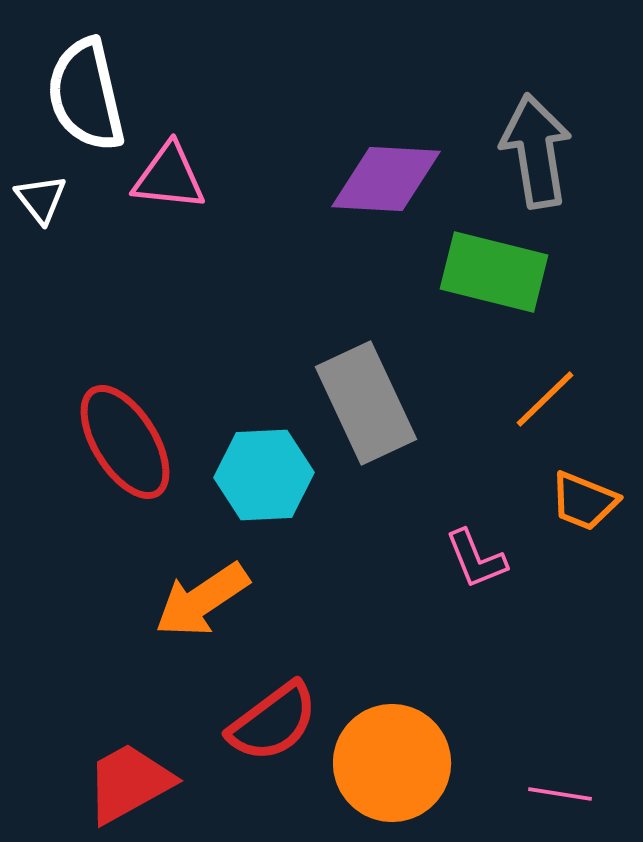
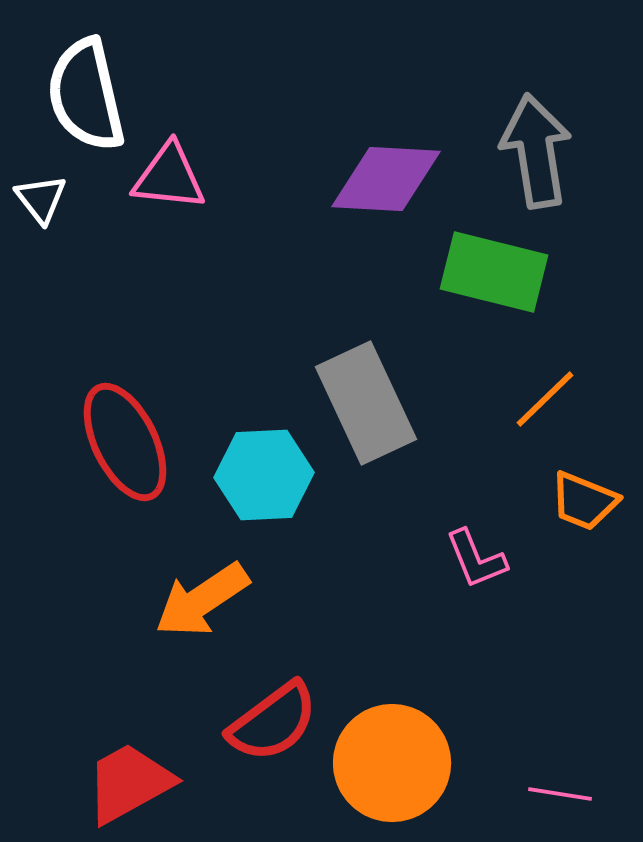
red ellipse: rotated 6 degrees clockwise
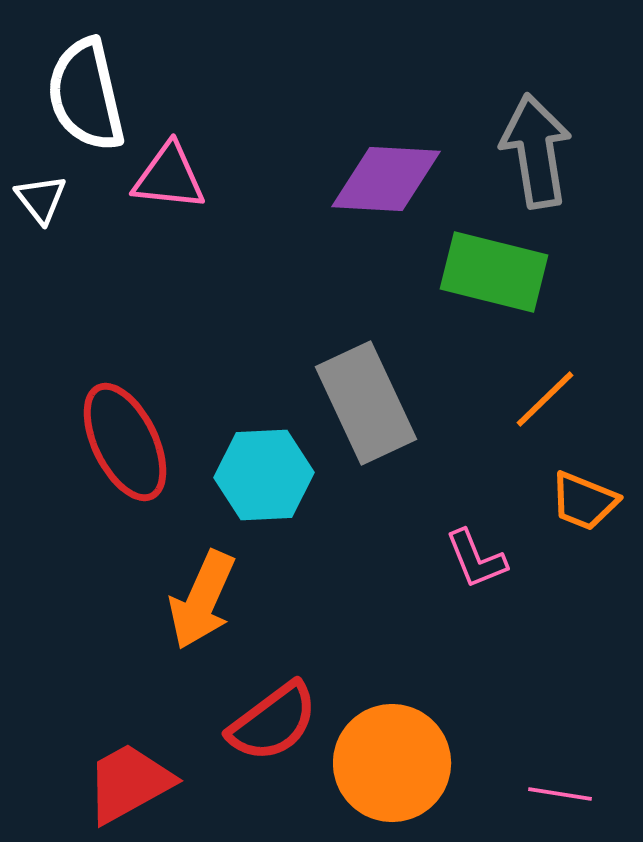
orange arrow: rotated 32 degrees counterclockwise
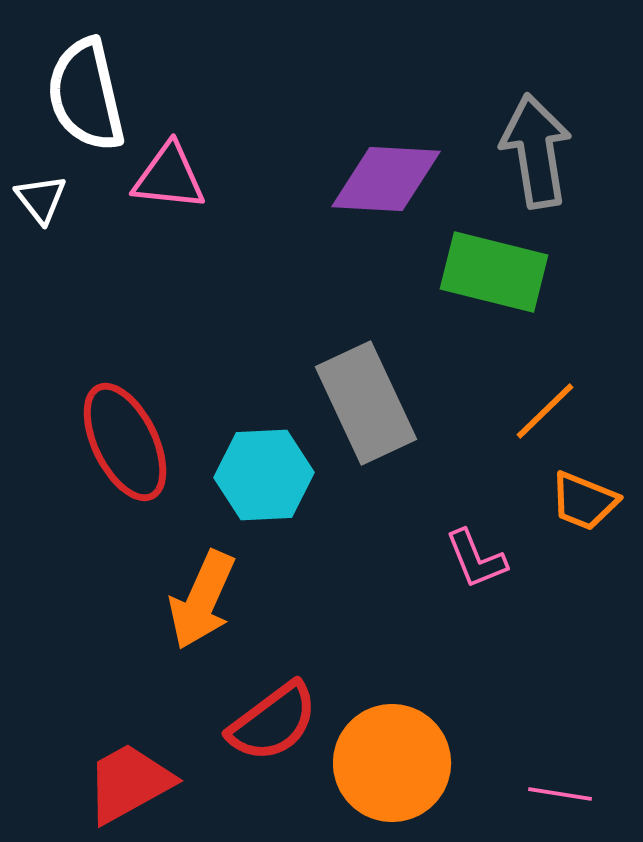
orange line: moved 12 px down
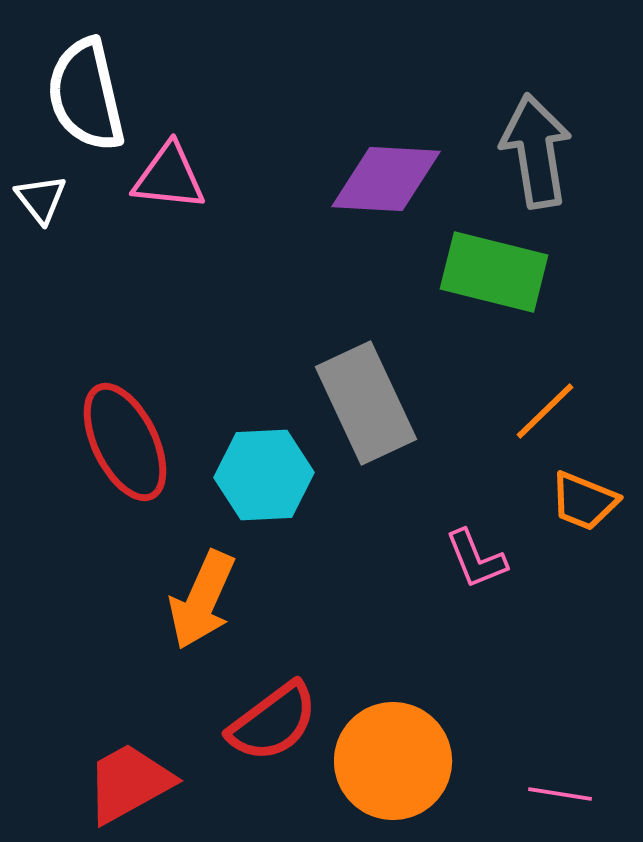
orange circle: moved 1 px right, 2 px up
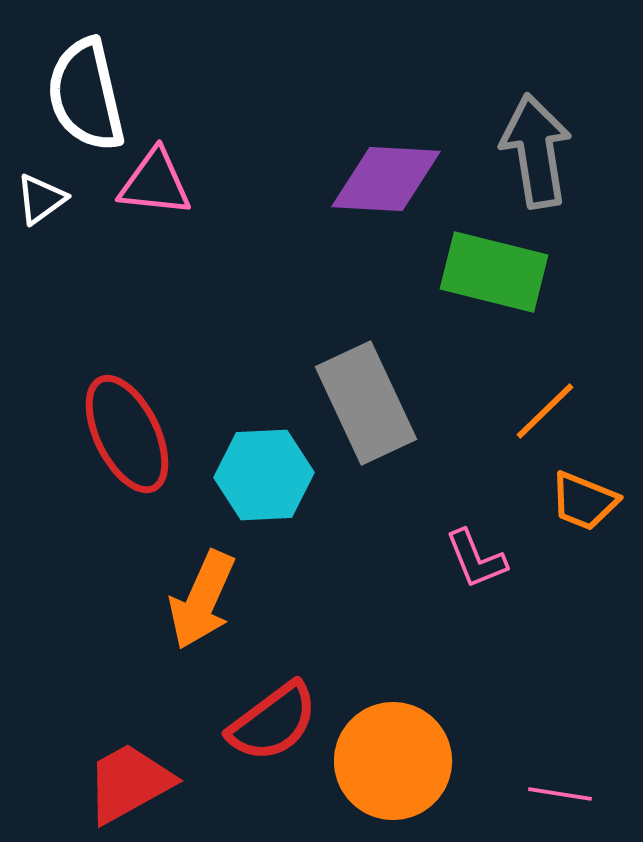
pink triangle: moved 14 px left, 6 px down
white triangle: rotated 32 degrees clockwise
red ellipse: moved 2 px right, 8 px up
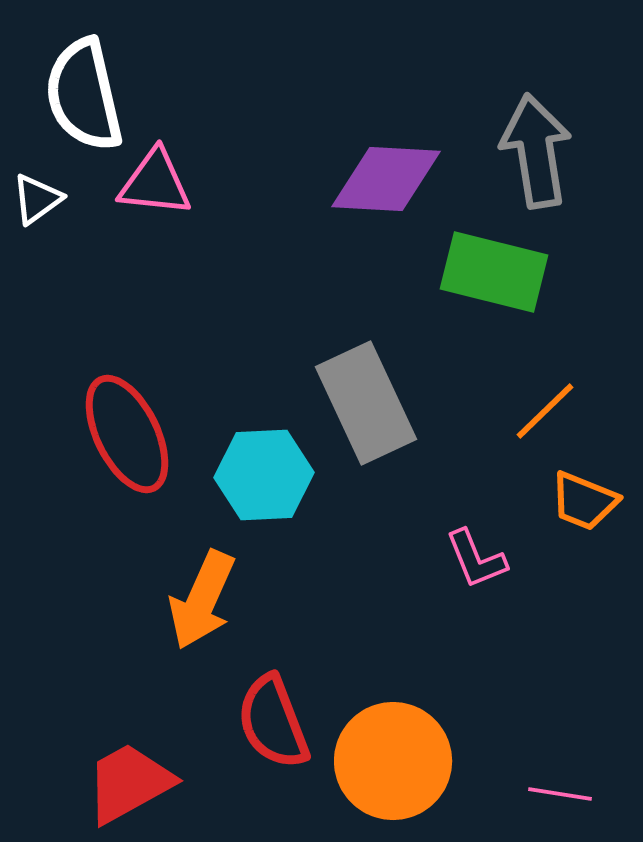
white semicircle: moved 2 px left
white triangle: moved 4 px left
red semicircle: rotated 106 degrees clockwise
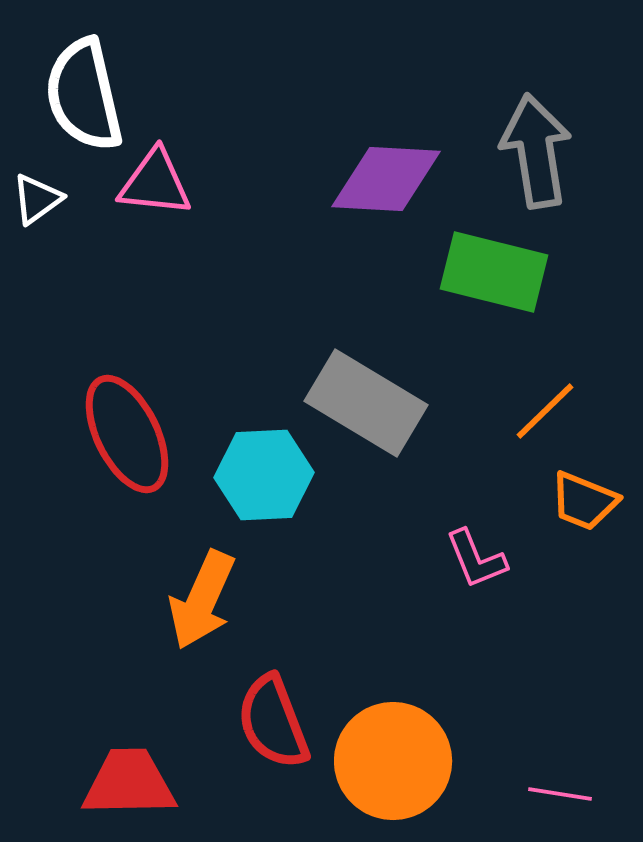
gray rectangle: rotated 34 degrees counterclockwise
red trapezoid: rotated 28 degrees clockwise
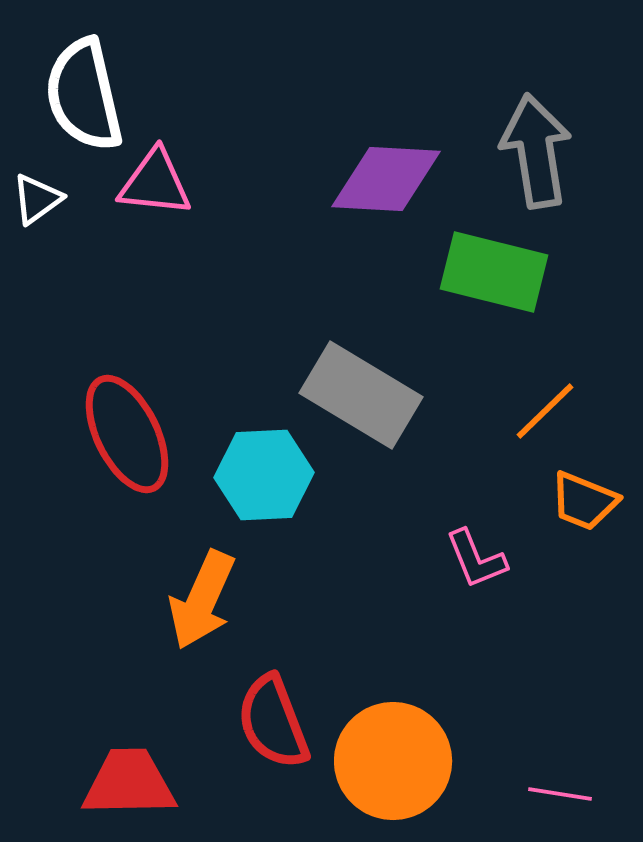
gray rectangle: moved 5 px left, 8 px up
